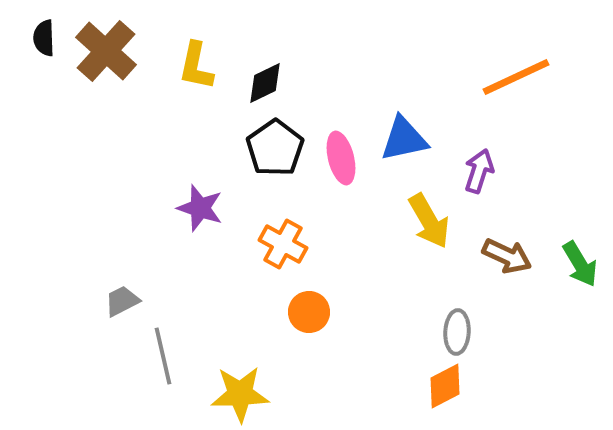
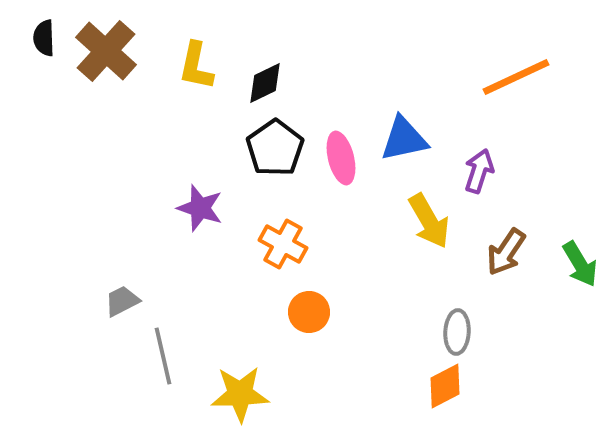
brown arrow: moved 1 px left, 4 px up; rotated 99 degrees clockwise
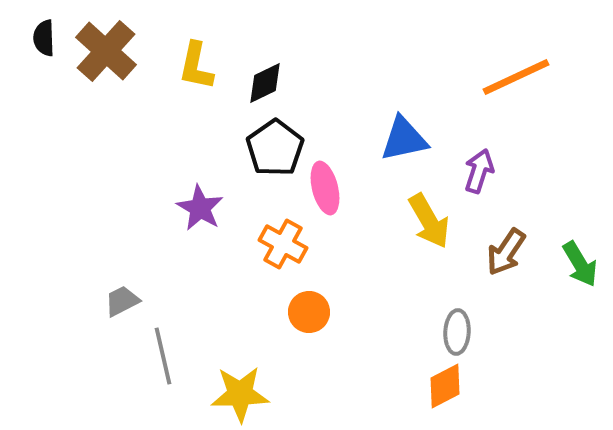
pink ellipse: moved 16 px left, 30 px down
purple star: rotated 12 degrees clockwise
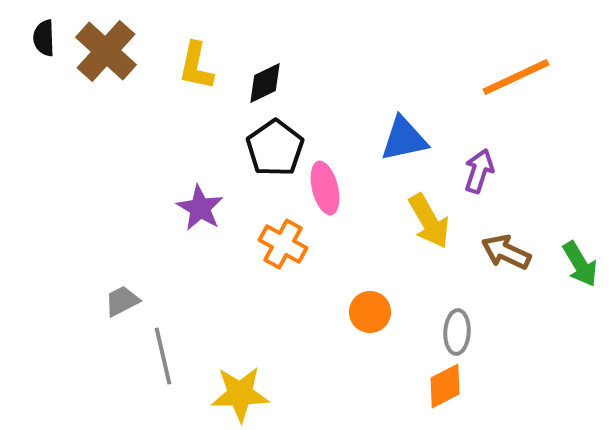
brown arrow: rotated 81 degrees clockwise
orange circle: moved 61 px right
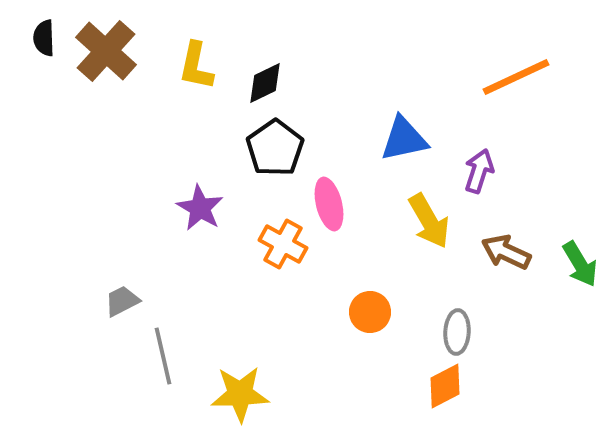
pink ellipse: moved 4 px right, 16 px down
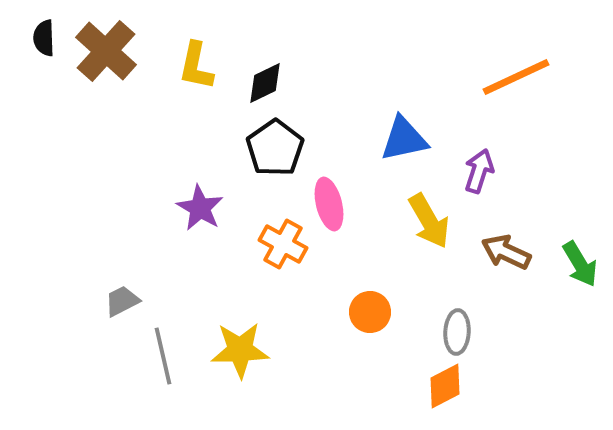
yellow star: moved 44 px up
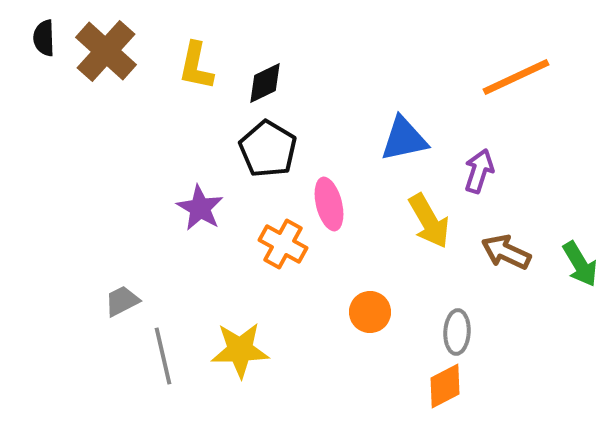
black pentagon: moved 7 px left, 1 px down; rotated 6 degrees counterclockwise
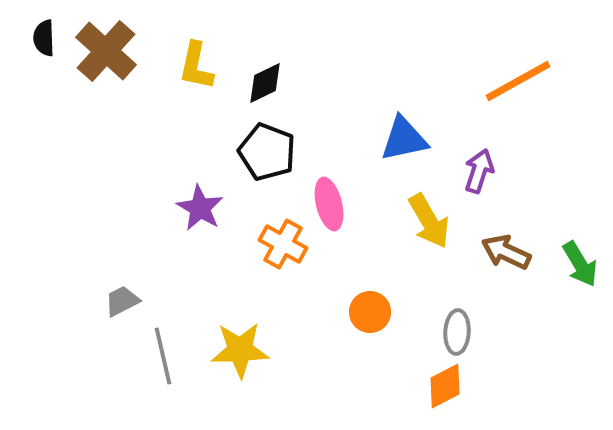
orange line: moved 2 px right, 4 px down; rotated 4 degrees counterclockwise
black pentagon: moved 1 px left, 3 px down; rotated 10 degrees counterclockwise
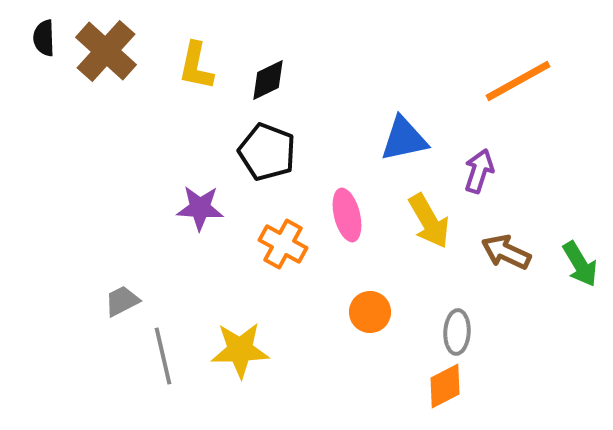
black diamond: moved 3 px right, 3 px up
pink ellipse: moved 18 px right, 11 px down
purple star: rotated 27 degrees counterclockwise
